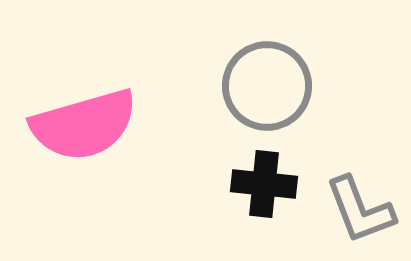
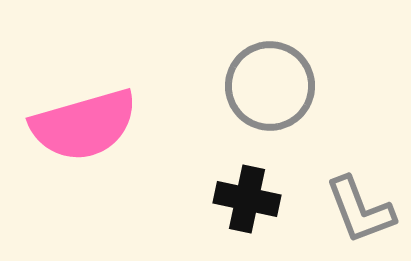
gray circle: moved 3 px right
black cross: moved 17 px left, 15 px down; rotated 6 degrees clockwise
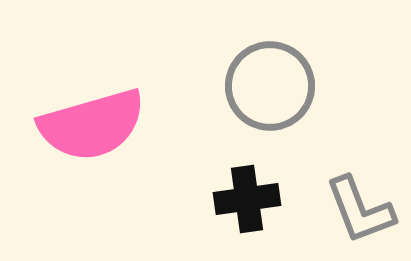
pink semicircle: moved 8 px right
black cross: rotated 20 degrees counterclockwise
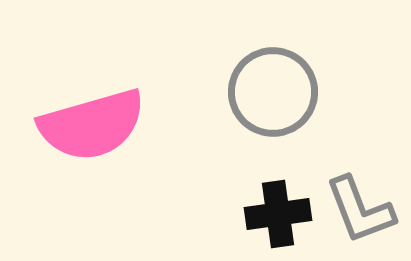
gray circle: moved 3 px right, 6 px down
black cross: moved 31 px right, 15 px down
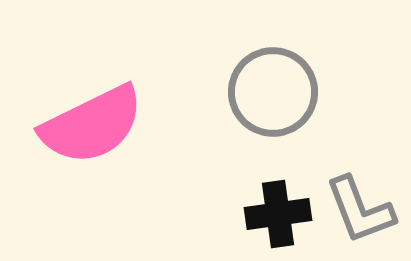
pink semicircle: rotated 10 degrees counterclockwise
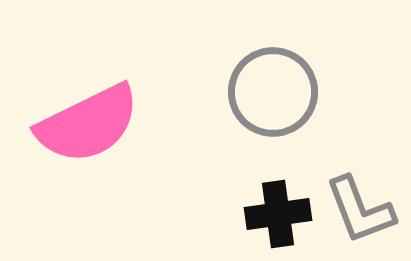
pink semicircle: moved 4 px left, 1 px up
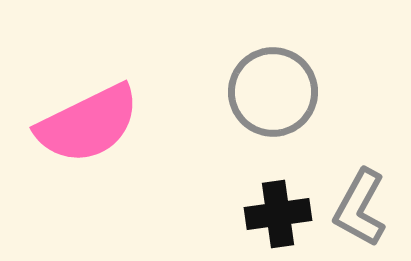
gray L-shape: moved 2 px up; rotated 50 degrees clockwise
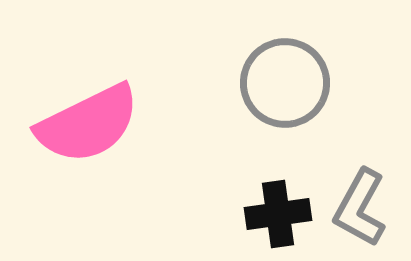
gray circle: moved 12 px right, 9 px up
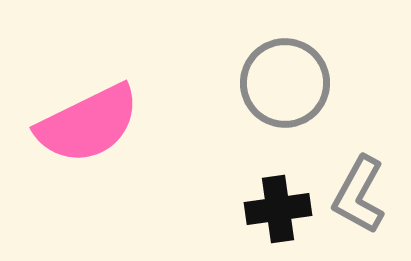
gray L-shape: moved 1 px left, 13 px up
black cross: moved 5 px up
